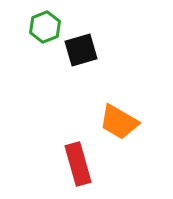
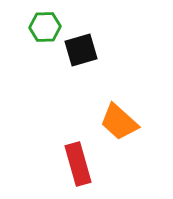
green hexagon: rotated 20 degrees clockwise
orange trapezoid: rotated 12 degrees clockwise
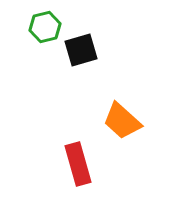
green hexagon: rotated 12 degrees counterclockwise
orange trapezoid: moved 3 px right, 1 px up
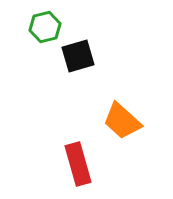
black square: moved 3 px left, 6 px down
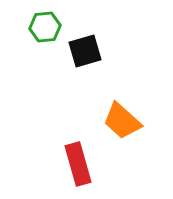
green hexagon: rotated 8 degrees clockwise
black square: moved 7 px right, 5 px up
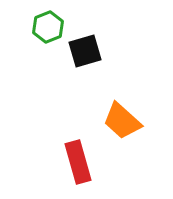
green hexagon: moved 3 px right; rotated 16 degrees counterclockwise
red rectangle: moved 2 px up
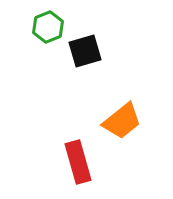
orange trapezoid: rotated 81 degrees counterclockwise
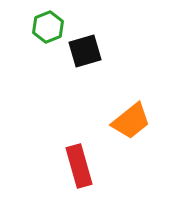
orange trapezoid: moved 9 px right
red rectangle: moved 1 px right, 4 px down
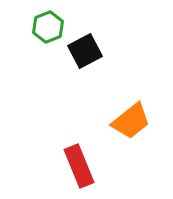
black square: rotated 12 degrees counterclockwise
red rectangle: rotated 6 degrees counterclockwise
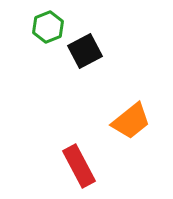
red rectangle: rotated 6 degrees counterclockwise
